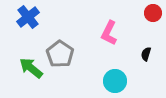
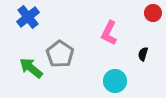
black semicircle: moved 3 px left
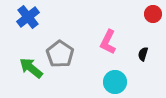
red circle: moved 1 px down
pink L-shape: moved 1 px left, 9 px down
cyan circle: moved 1 px down
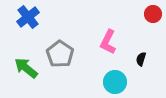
black semicircle: moved 2 px left, 5 px down
green arrow: moved 5 px left
